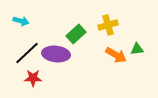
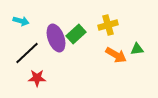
purple ellipse: moved 16 px up; rotated 64 degrees clockwise
red star: moved 4 px right
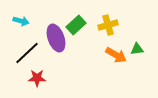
green rectangle: moved 9 px up
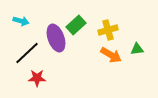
yellow cross: moved 5 px down
orange arrow: moved 5 px left
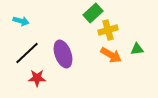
green rectangle: moved 17 px right, 12 px up
purple ellipse: moved 7 px right, 16 px down
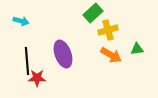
black line: moved 8 px down; rotated 52 degrees counterclockwise
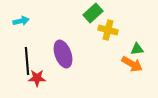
cyan arrow: rotated 28 degrees counterclockwise
yellow cross: rotated 30 degrees clockwise
orange arrow: moved 21 px right, 9 px down
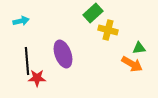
green triangle: moved 2 px right, 1 px up
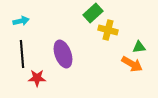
green triangle: moved 1 px up
black line: moved 5 px left, 7 px up
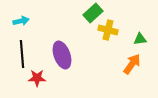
green triangle: moved 1 px right, 8 px up
purple ellipse: moved 1 px left, 1 px down
orange arrow: rotated 85 degrees counterclockwise
